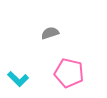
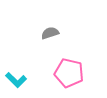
cyan L-shape: moved 2 px left, 1 px down
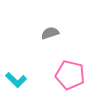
pink pentagon: moved 1 px right, 2 px down
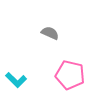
gray semicircle: rotated 42 degrees clockwise
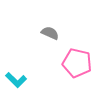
pink pentagon: moved 7 px right, 12 px up
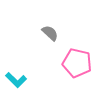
gray semicircle: rotated 18 degrees clockwise
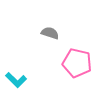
gray semicircle: rotated 24 degrees counterclockwise
